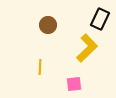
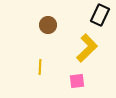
black rectangle: moved 4 px up
pink square: moved 3 px right, 3 px up
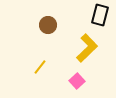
black rectangle: rotated 10 degrees counterclockwise
yellow line: rotated 35 degrees clockwise
pink square: rotated 35 degrees counterclockwise
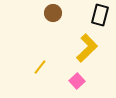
brown circle: moved 5 px right, 12 px up
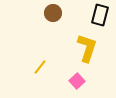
yellow L-shape: rotated 28 degrees counterclockwise
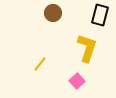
yellow line: moved 3 px up
